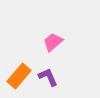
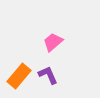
purple L-shape: moved 2 px up
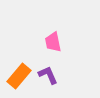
pink trapezoid: rotated 60 degrees counterclockwise
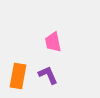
orange rectangle: moved 1 px left; rotated 30 degrees counterclockwise
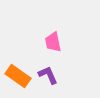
orange rectangle: rotated 65 degrees counterclockwise
